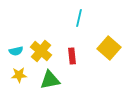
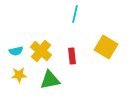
cyan line: moved 4 px left, 4 px up
yellow square: moved 3 px left, 1 px up; rotated 10 degrees counterclockwise
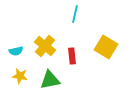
yellow cross: moved 4 px right, 5 px up
yellow star: moved 1 px right, 1 px down; rotated 14 degrees clockwise
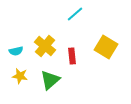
cyan line: rotated 36 degrees clockwise
green triangle: rotated 30 degrees counterclockwise
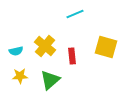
cyan line: rotated 18 degrees clockwise
yellow square: rotated 15 degrees counterclockwise
yellow star: rotated 14 degrees counterclockwise
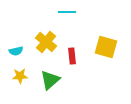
cyan line: moved 8 px left, 2 px up; rotated 24 degrees clockwise
yellow cross: moved 1 px right, 4 px up
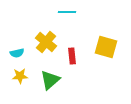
cyan semicircle: moved 1 px right, 2 px down
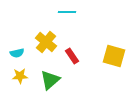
yellow square: moved 8 px right, 9 px down
red rectangle: rotated 28 degrees counterclockwise
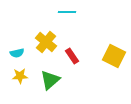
yellow square: rotated 10 degrees clockwise
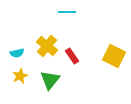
yellow cross: moved 1 px right, 4 px down
yellow star: rotated 21 degrees counterclockwise
green triangle: rotated 10 degrees counterclockwise
